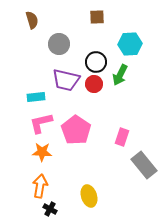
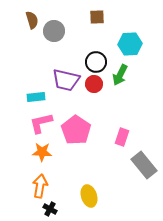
gray circle: moved 5 px left, 13 px up
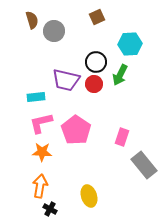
brown square: rotated 21 degrees counterclockwise
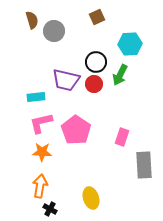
gray rectangle: rotated 36 degrees clockwise
yellow ellipse: moved 2 px right, 2 px down
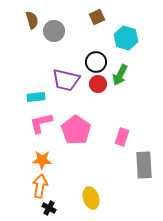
cyan hexagon: moved 4 px left, 6 px up; rotated 20 degrees clockwise
red circle: moved 4 px right
orange star: moved 8 px down
black cross: moved 1 px left, 1 px up
